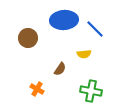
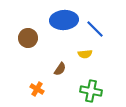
yellow semicircle: moved 1 px right
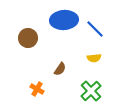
yellow semicircle: moved 9 px right, 4 px down
green cross: rotated 35 degrees clockwise
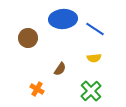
blue ellipse: moved 1 px left, 1 px up
blue line: rotated 12 degrees counterclockwise
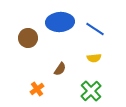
blue ellipse: moved 3 px left, 3 px down
orange cross: rotated 24 degrees clockwise
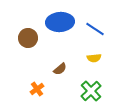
brown semicircle: rotated 16 degrees clockwise
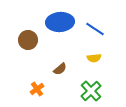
brown circle: moved 2 px down
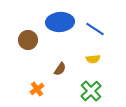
yellow semicircle: moved 1 px left, 1 px down
brown semicircle: rotated 16 degrees counterclockwise
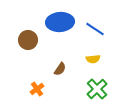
green cross: moved 6 px right, 2 px up
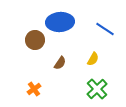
blue line: moved 10 px right
brown circle: moved 7 px right
yellow semicircle: rotated 56 degrees counterclockwise
brown semicircle: moved 6 px up
orange cross: moved 3 px left
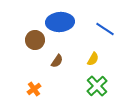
brown semicircle: moved 3 px left, 2 px up
green cross: moved 3 px up
